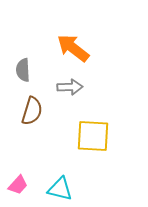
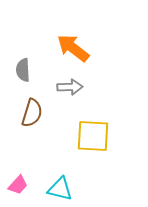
brown semicircle: moved 2 px down
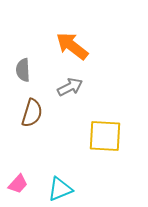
orange arrow: moved 1 px left, 2 px up
gray arrow: rotated 25 degrees counterclockwise
yellow square: moved 12 px right
pink trapezoid: moved 1 px up
cyan triangle: rotated 36 degrees counterclockwise
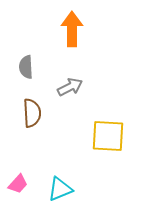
orange arrow: moved 17 px up; rotated 52 degrees clockwise
gray semicircle: moved 3 px right, 3 px up
brown semicircle: rotated 20 degrees counterclockwise
yellow square: moved 3 px right
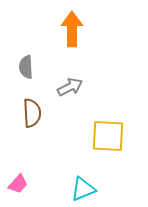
cyan triangle: moved 23 px right
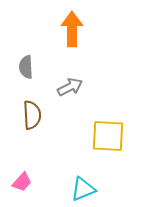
brown semicircle: moved 2 px down
pink trapezoid: moved 4 px right, 2 px up
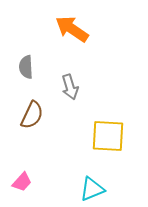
orange arrow: rotated 56 degrees counterclockwise
gray arrow: rotated 100 degrees clockwise
brown semicircle: rotated 28 degrees clockwise
cyan triangle: moved 9 px right
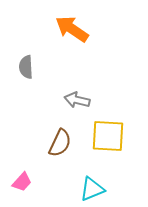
gray arrow: moved 7 px right, 13 px down; rotated 120 degrees clockwise
brown semicircle: moved 28 px right, 28 px down
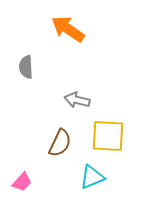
orange arrow: moved 4 px left
cyan triangle: moved 12 px up
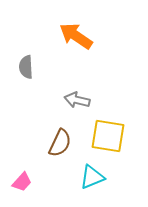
orange arrow: moved 8 px right, 7 px down
yellow square: rotated 6 degrees clockwise
